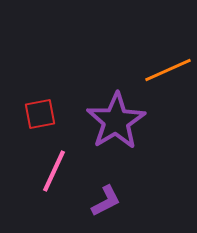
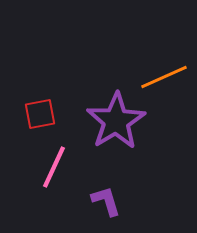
orange line: moved 4 px left, 7 px down
pink line: moved 4 px up
purple L-shape: rotated 80 degrees counterclockwise
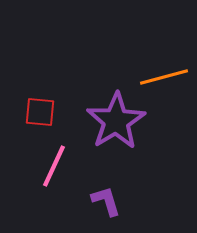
orange line: rotated 9 degrees clockwise
red square: moved 2 px up; rotated 16 degrees clockwise
pink line: moved 1 px up
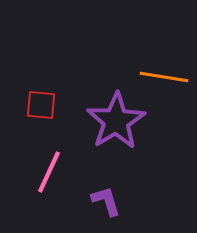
orange line: rotated 24 degrees clockwise
red square: moved 1 px right, 7 px up
pink line: moved 5 px left, 6 px down
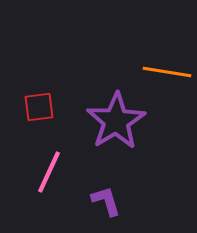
orange line: moved 3 px right, 5 px up
red square: moved 2 px left, 2 px down; rotated 12 degrees counterclockwise
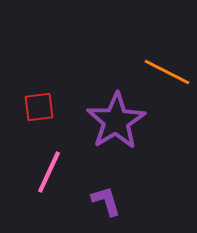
orange line: rotated 18 degrees clockwise
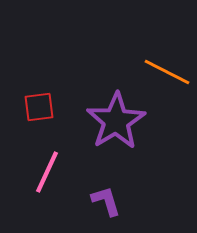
pink line: moved 2 px left
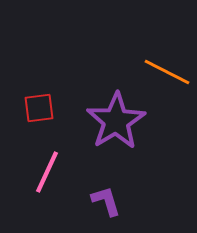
red square: moved 1 px down
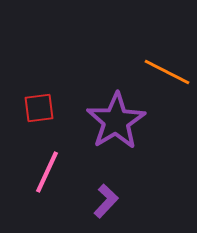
purple L-shape: rotated 60 degrees clockwise
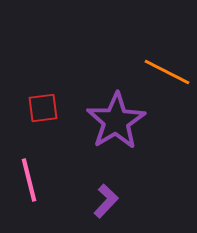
red square: moved 4 px right
pink line: moved 18 px left, 8 px down; rotated 39 degrees counterclockwise
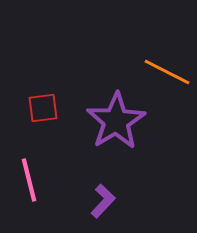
purple L-shape: moved 3 px left
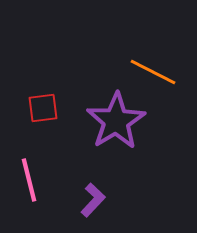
orange line: moved 14 px left
purple L-shape: moved 10 px left, 1 px up
